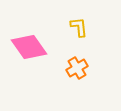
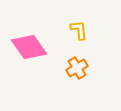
yellow L-shape: moved 3 px down
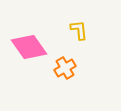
orange cross: moved 12 px left
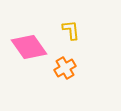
yellow L-shape: moved 8 px left
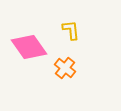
orange cross: rotated 20 degrees counterclockwise
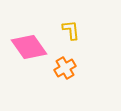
orange cross: rotated 20 degrees clockwise
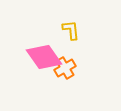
pink diamond: moved 15 px right, 10 px down
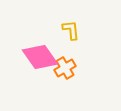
pink diamond: moved 4 px left
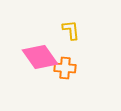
orange cross: rotated 35 degrees clockwise
